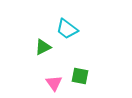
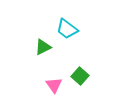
green square: rotated 30 degrees clockwise
pink triangle: moved 2 px down
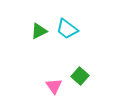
green triangle: moved 4 px left, 16 px up
pink triangle: moved 1 px down
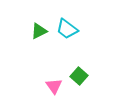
green square: moved 1 px left
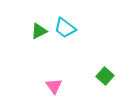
cyan trapezoid: moved 2 px left, 1 px up
green square: moved 26 px right
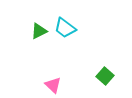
pink triangle: moved 1 px left, 1 px up; rotated 12 degrees counterclockwise
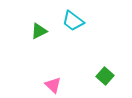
cyan trapezoid: moved 8 px right, 7 px up
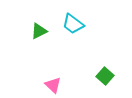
cyan trapezoid: moved 3 px down
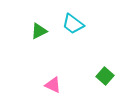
pink triangle: rotated 18 degrees counterclockwise
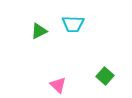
cyan trapezoid: rotated 35 degrees counterclockwise
pink triangle: moved 5 px right; rotated 18 degrees clockwise
